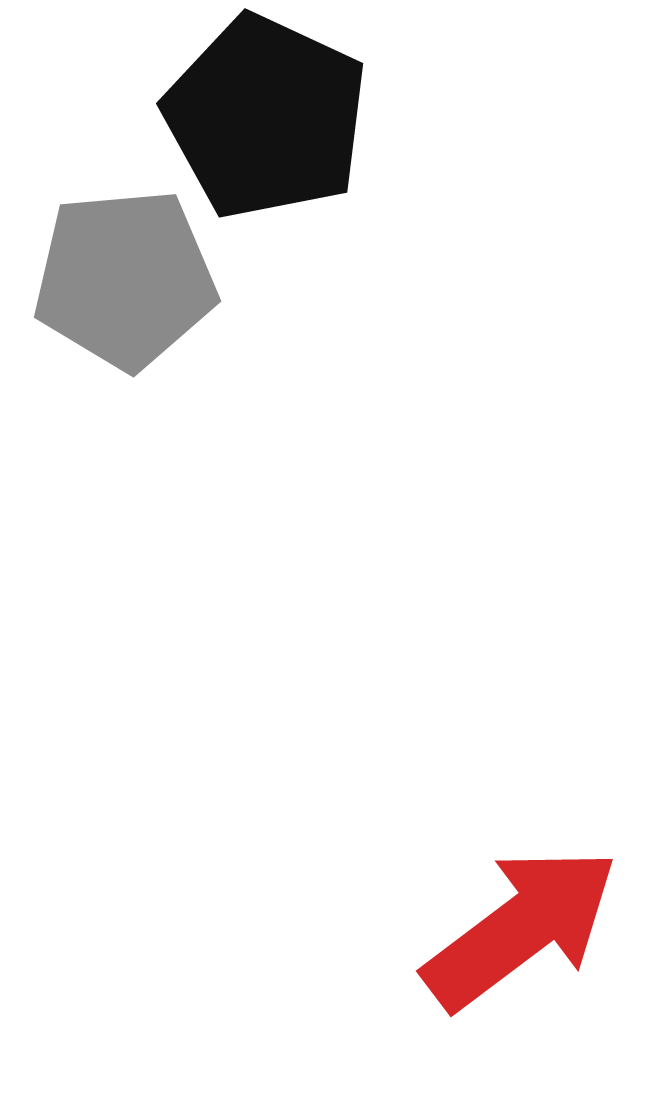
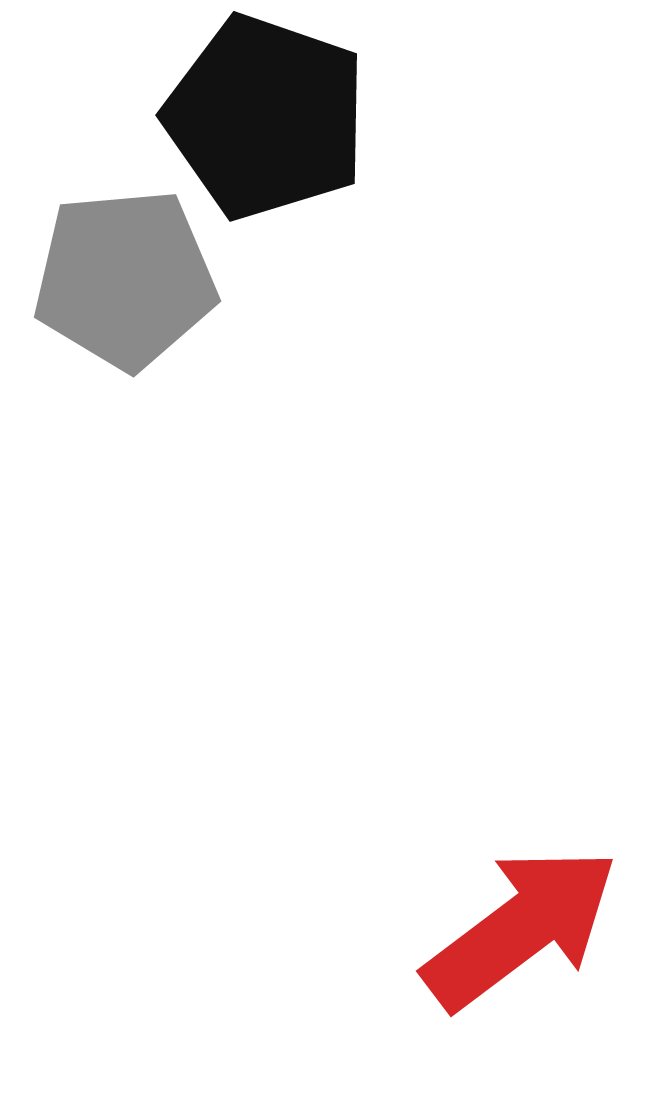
black pentagon: rotated 6 degrees counterclockwise
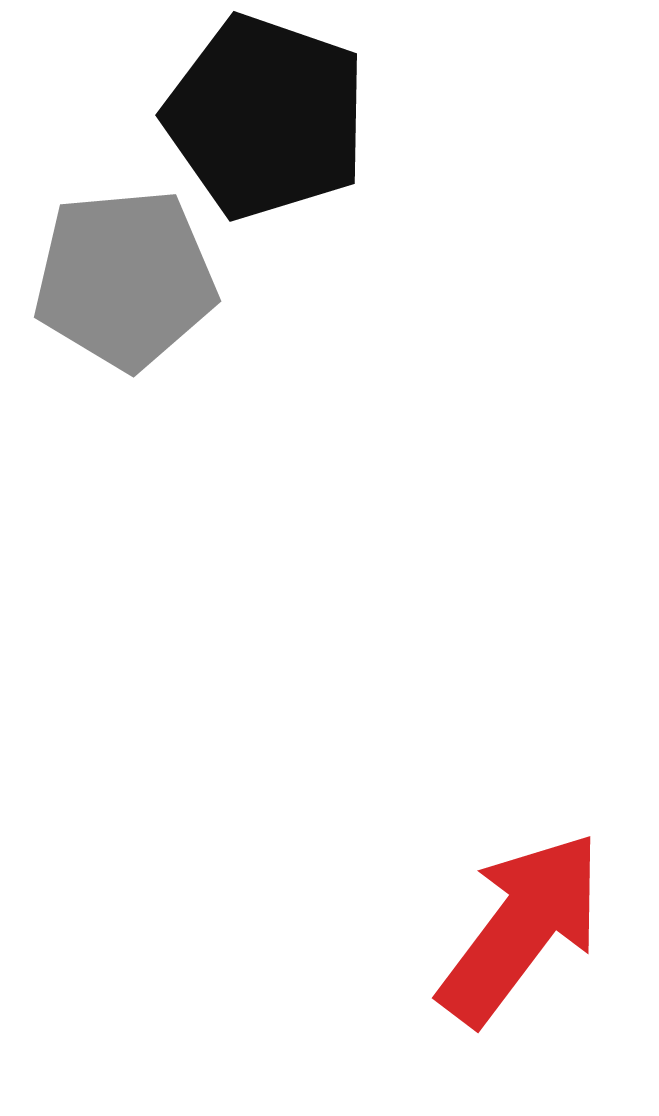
red arrow: rotated 16 degrees counterclockwise
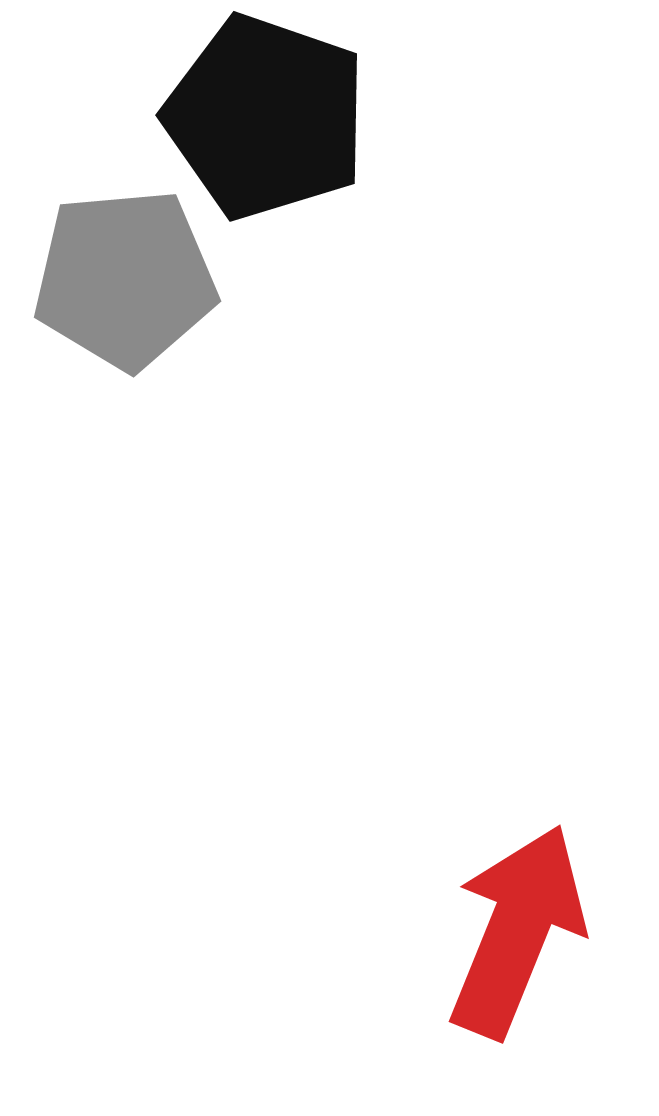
red arrow: moved 4 px left, 3 px down; rotated 15 degrees counterclockwise
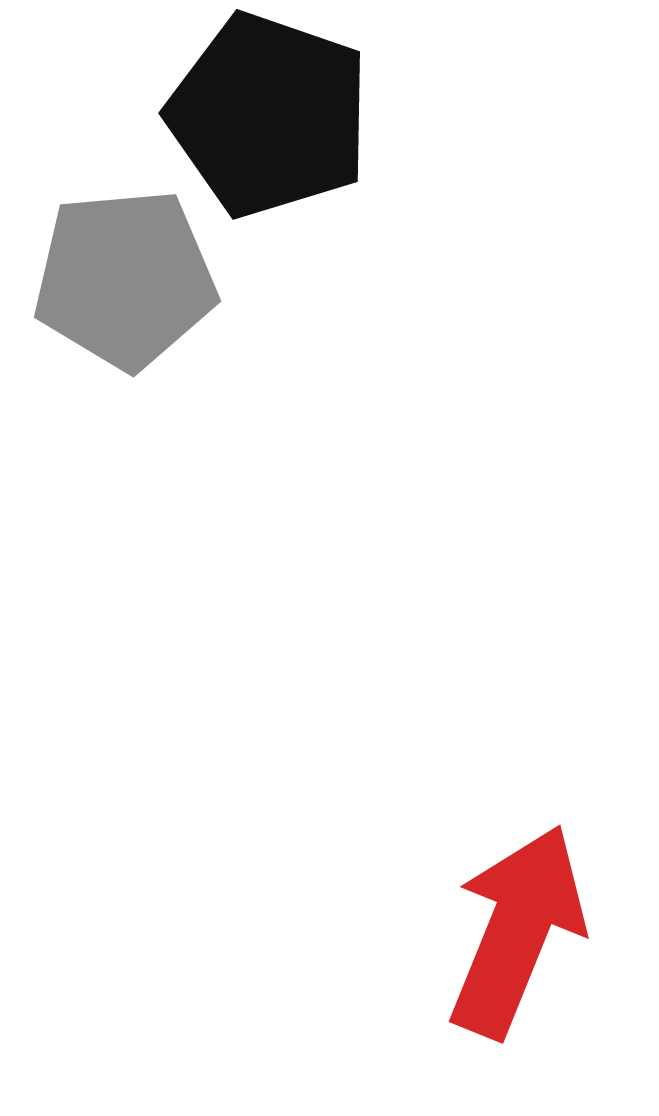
black pentagon: moved 3 px right, 2 px up
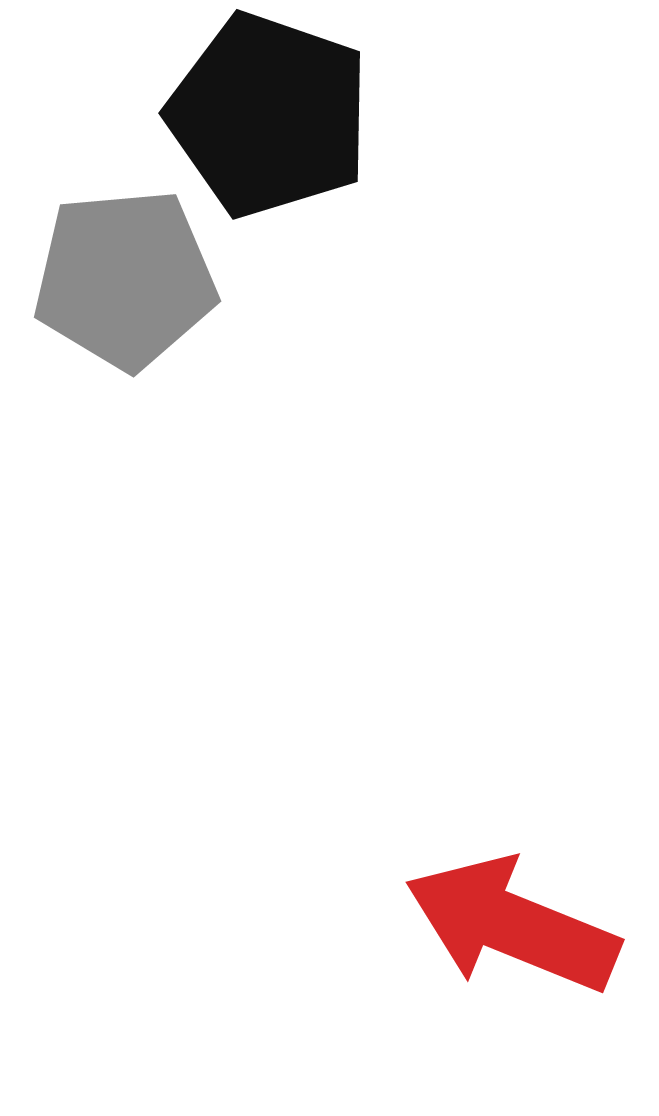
red arrow: moved 5 px left, 6 px up; rotated 90 degrees counterclockwise
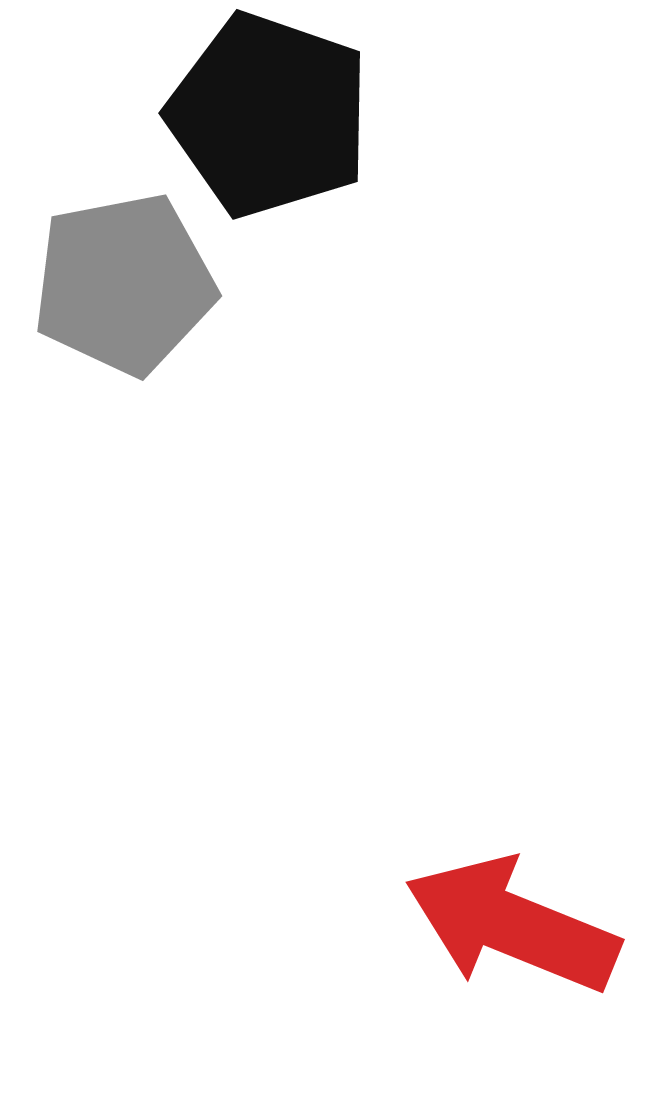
gray pentagon: moved 1 px left, 5 px down; rotated 6 degrees counterclockwise
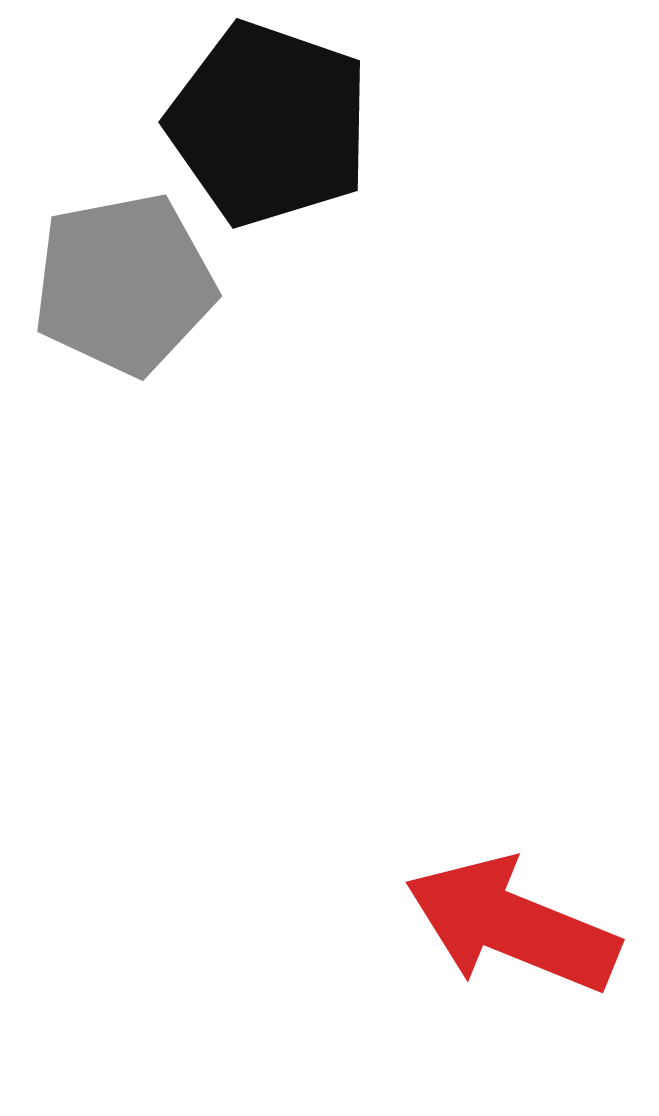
black pentagon: moved 9 px down
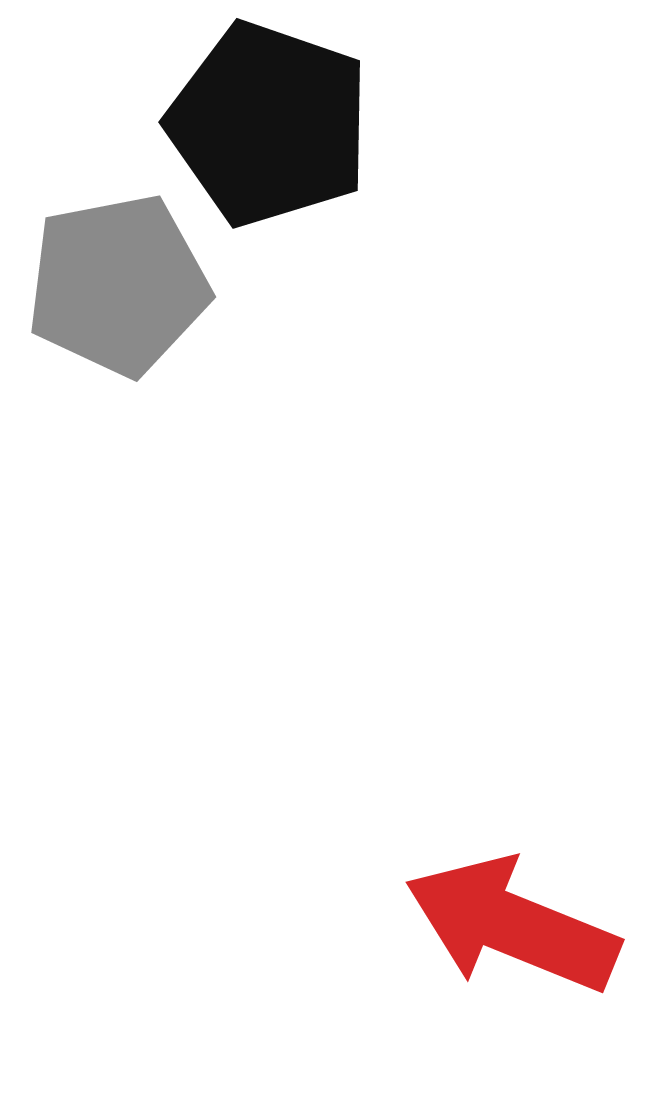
gray pentagon: moved 6 px left, 1 px down
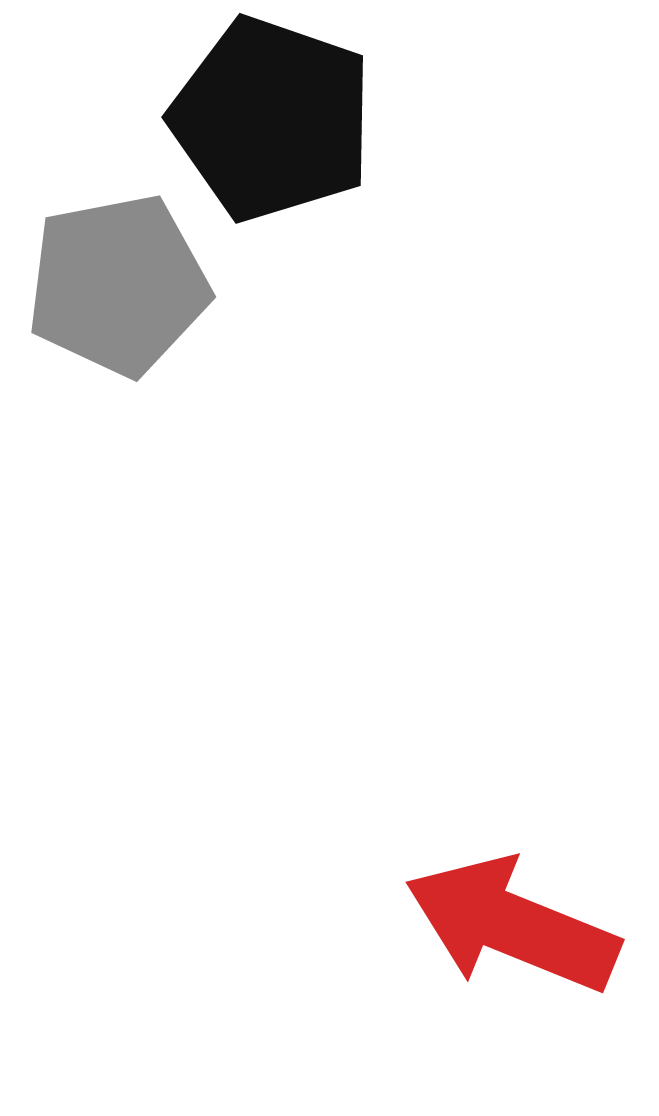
black pentagon: moved 3 px right, 5 px up
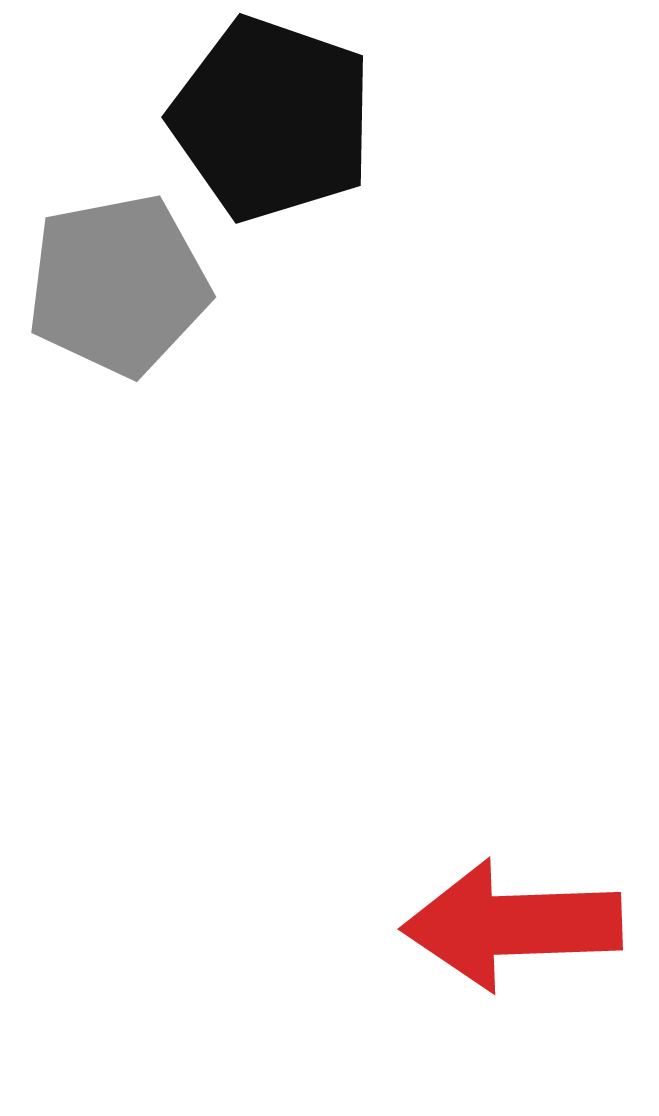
red arrow: rotated 24 degrees counterclockwise
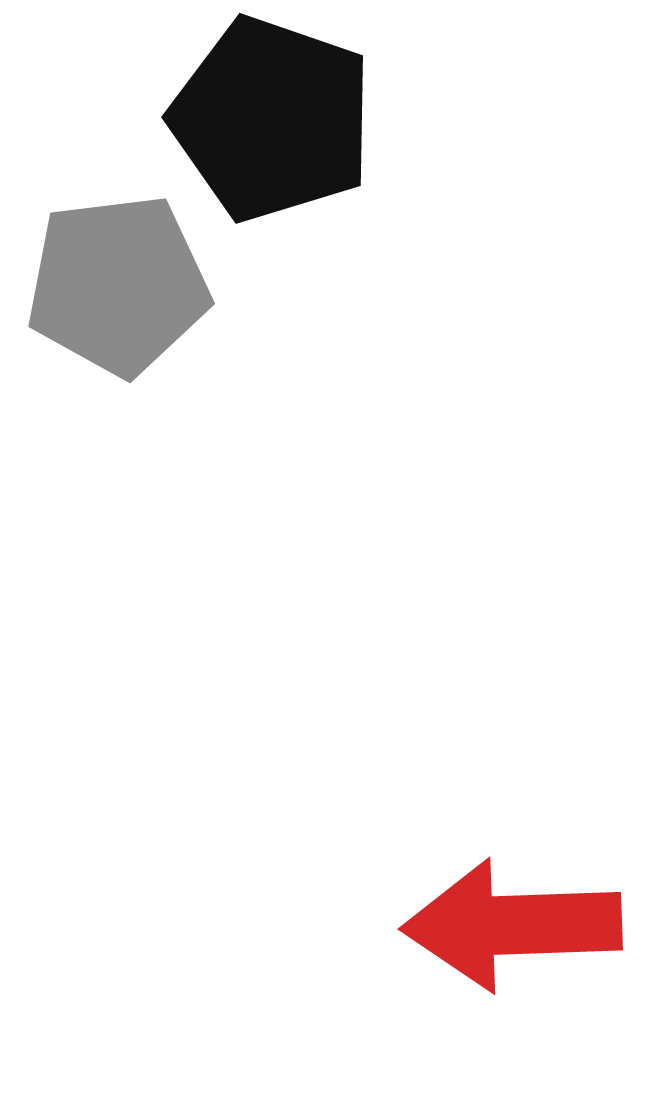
gray pentagon: rotated 4 degrees clockwise
